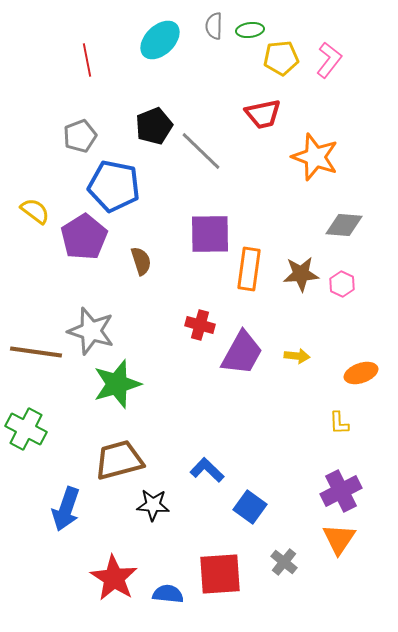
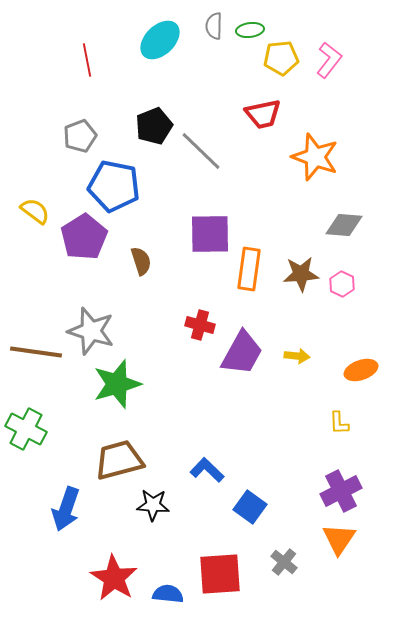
orange ellipse: moved 3 px up
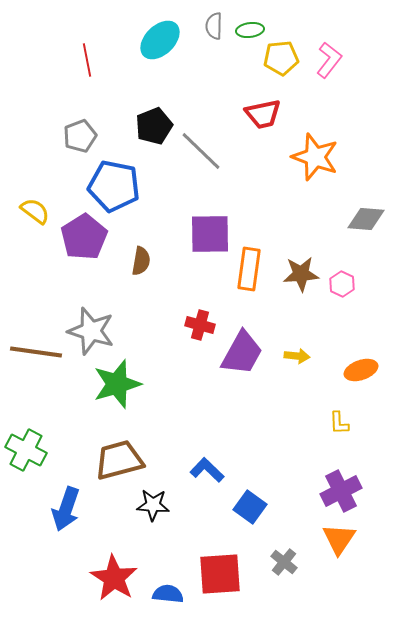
gray diamond: moved 22 px right, 6 px up
brown semicircle: rotated 28 degrees clockwise
green cross: moved 21 px down
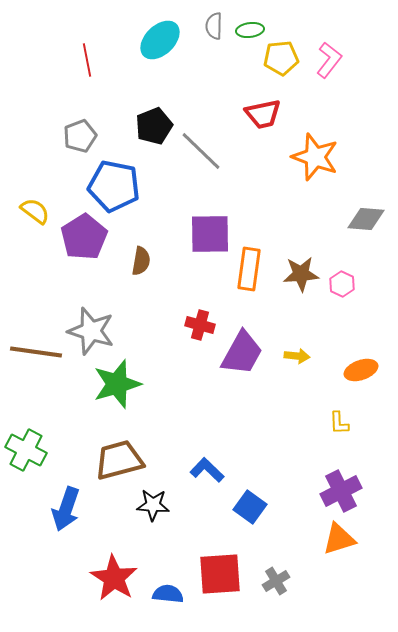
orange triangle: rotated 39 degrees clockwise
gray cross: moved 8 px left, 19 px down; rotated 20 degrees clockwise
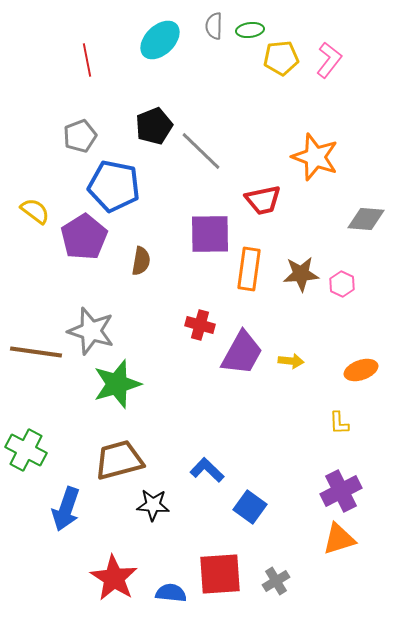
red trapezoid: moved 86 px down
yellow arrow: moved 6 px left, 5 px down
blue semicircle: moved 3 px right, 1 px up
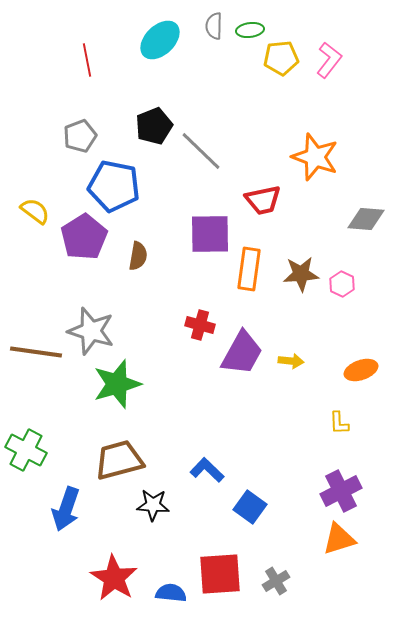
brown semicircle: moved 3 px left, 5 px up
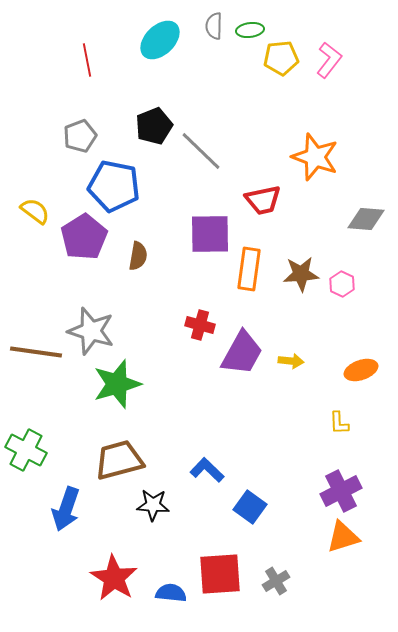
orange triangle: moved 4 px right, 2 px up
